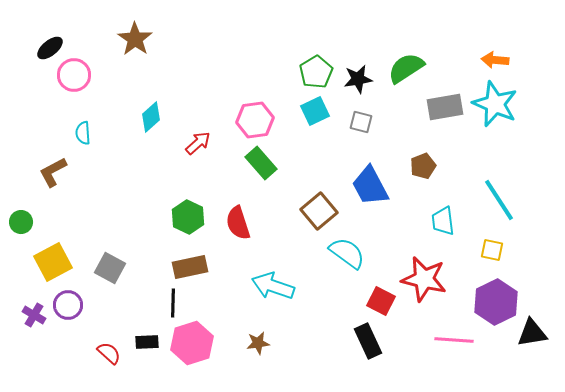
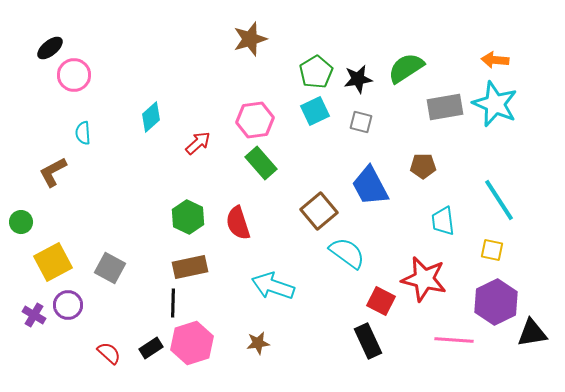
brown star at (135, 39): moved 115 px right; rotated 20 degrees clockwise
brown pentagon at (423, 166): rotated 20 degrees clockwise
black rectangle at (147, 342): moved 4 px right, 6 px down; rotated 30 degrees counterclockwise
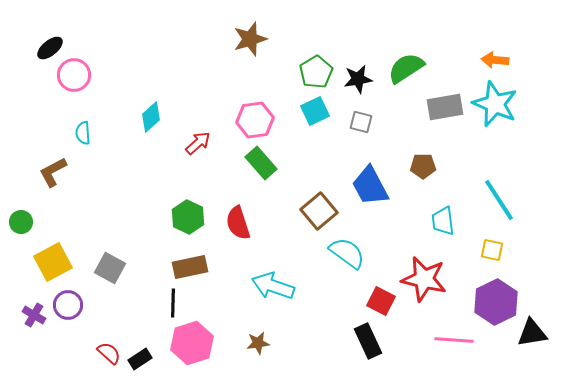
black rectangle at (151, 348): moved 11 px left, 11 px down
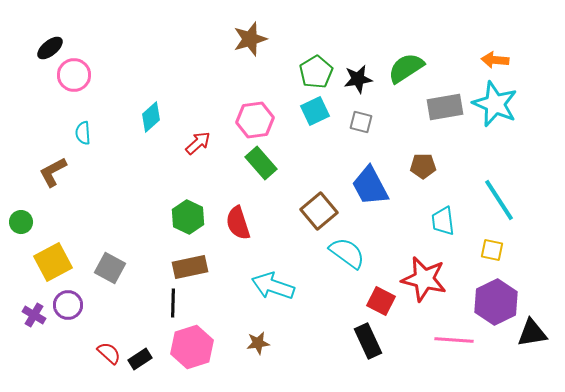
pink hexagon at (192, 343): moved 4 px down
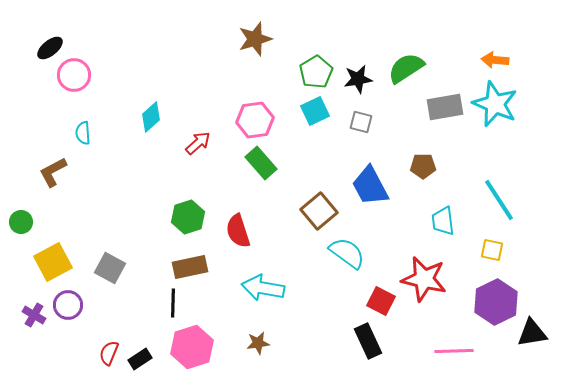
brown star at (250, 39): moved 5 px right
green hexagon at (188, 217): rotated 16 degrees clockwise
red semicircle at (238, 223): moved 8 px down
cyan arrow at (273, 286): moved 10 px left, 2 px down; rotated 9 degrees counterclockwise
pink line at (454, 340): moved 11 px down; rotated 6 degrees counterclockwise
red semicircle at (109, 353): rotated 110 degrees counterclockwise
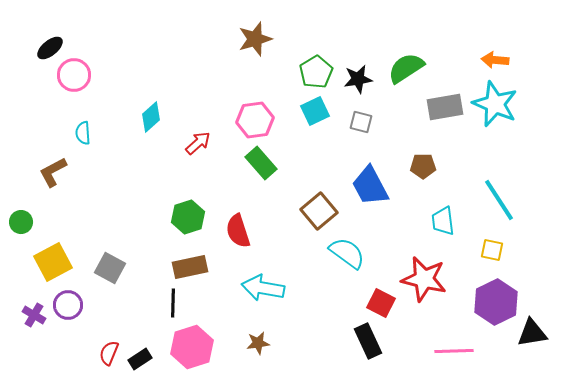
red square at (381, 301): moved 2 px down
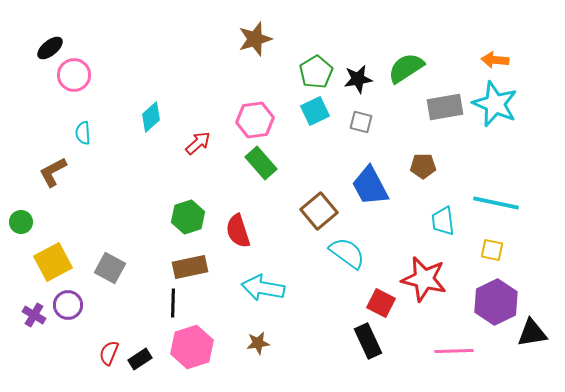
cyan line at (499, 200): moved 3 px left, 3 px down; rotated 45 degrees counterclockwise
